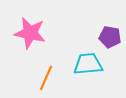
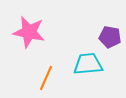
pink star: moved 1 px left, 1 px up
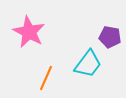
pink star: rotated 16 degrees clockwise
cyan trapezoid: rotated 132 degrees clockwise
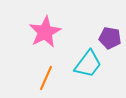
pink star: moved 16 px right; rotated 16 degrees clockwise
purple pentagon: moved 1 px down
